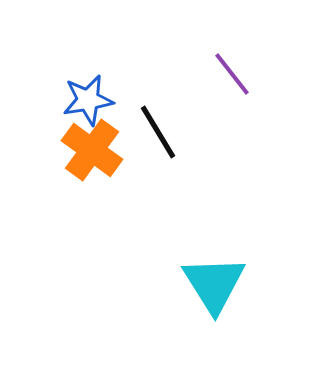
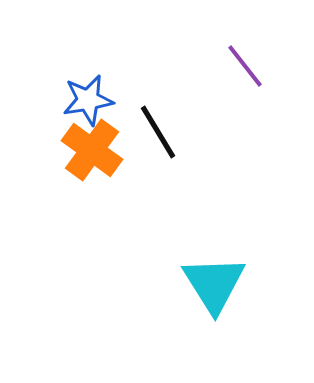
purple line: moved 13 px right, 8 px up
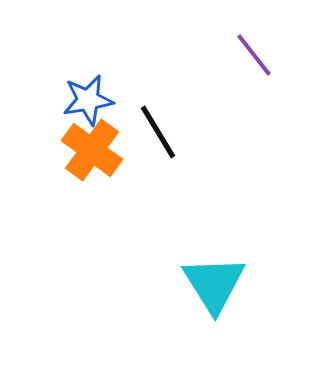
purple line: moved 9 px right, 11 px up
